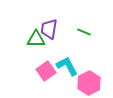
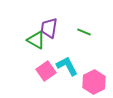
purple trapezoid: moved 1 px up
green triangle: moved 1 px down; rotated 30 degrees clockwise
pink hexagon: moved 5 px right, 1 px up
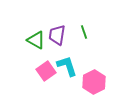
purple trapezoid: moved 8 px right, 7 px down
green line: rotated 48 degrees clockwise
cyan L-shape: rotated 10 degrees clockwise
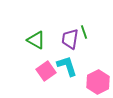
purple trapezoid: moved 13 px right, 4 px down
pink hexagon: moved 4 px right
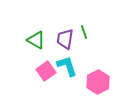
purple trapezoid: moved 5 px left
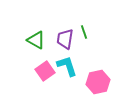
pink square: moved 1 px left
pink hexagon: rotated 15 degrees clockwise
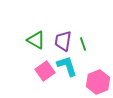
green line: moved 1 px left, 12 px down
purple trapezoid: moved 2 px left, 2 px down
pink hexagon: rotated 10 degrees counterclockwise
